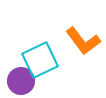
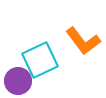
purple circle: moved 3 px left
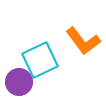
purple circle: moved 1 px right, 1 px down
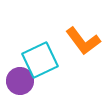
purple circle: moved 1 px right, 1 px up
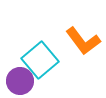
cyan square: rotated 15 degrees counterclockwise
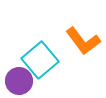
purple circle: moved 1 px left
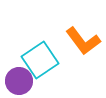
cyan square: rotated 6 degrees clockwise
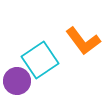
purple circle: moved 2 px left
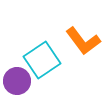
cyan square: moved 2 px right
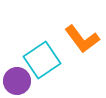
orange L-shape: moved 1 px left, 2 px up
